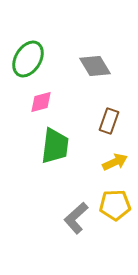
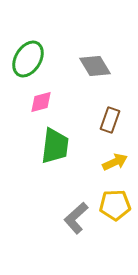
brown rectangle: moved 1 px right, 1 px up
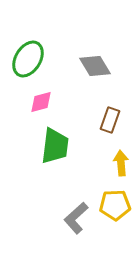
yellow arrow: moved 6 px right, 1 px down; rotated 70 degrees counterclockwise
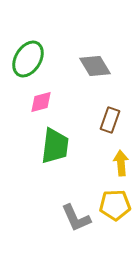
gray L-shape: rotated 72 degrees counterclockwise
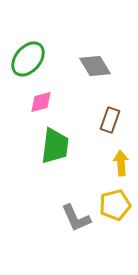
green ellipse: rotated 9 degrees clockwise
yellow pentagon: rotated 12 degrees counterclockwise
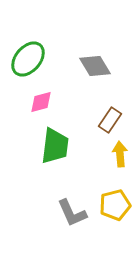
brown rectangle: rotated 15 degrees clockwise
yellow arrow: moved 1 px left, 9 px up
gray L-shape: moved 4 px left, 5 px up
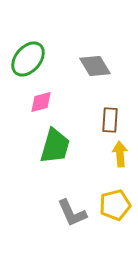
brown rectangle: rotated 30 degrees counterclockwise
green trapezoid: rotated 9 degrees clockwise
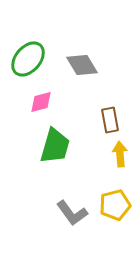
gray diamond: moved 13 px left, 1 px up
brown rectangle: rotated 15 degrees counterclockwise
gray L-shape: rotated 12 degrees counterclockwise
